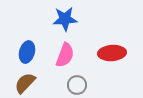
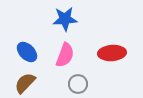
blue ellipse: rotated 60 degrees counterclockwise
gray circle: moved 1 px right, 1 px up
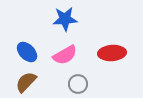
pink semicircle: rotated 40 degrees clockwise
brown semicircle: moved 1 px right, 1 px up
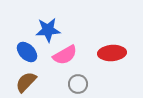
blue star: moved 17 px left, 11 px down
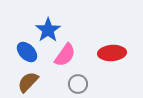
blue star: rotated 30 degrees counterclockwise
pink semicircle: rotated 25 degrees counterclockwise
brown semicircle: moved 2 px right
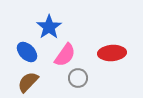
blue star: moved 1 px right, 3 px up
gray circle: moved 6 px up
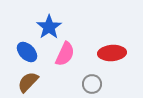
pink semicircle: moved 1 px up; rotated 10 degrees counterclockwise
gray circle: moved 14 px right, 6 px down
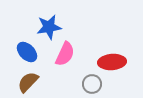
blue star: rotated 25 degrees clockwise
red ellipse: moved 9 px down
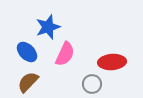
blue star: moved 1 px left; rotated 10 degrees counterclockwise
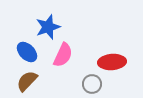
pink semicircle: moved 2 px left, 1 px down
brown semicircle: moved 1 px left, 1 px up
